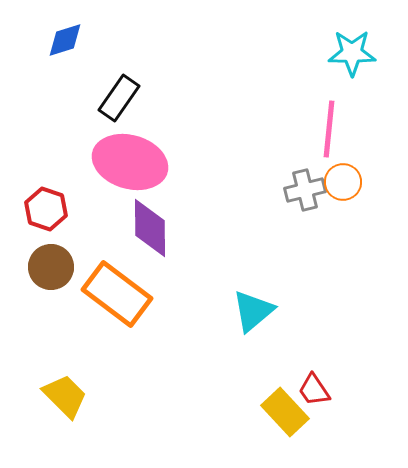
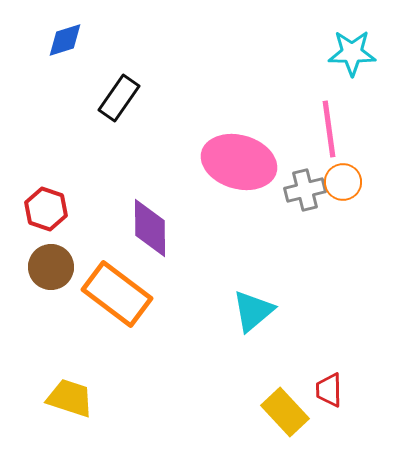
pink line: rotated 14 degrees counterclockwise
pink ellipse: moved 109 px right
red trapezoid: moved 15 px right; rotated 33 degrees clockwise
yellow trapezoid: moved 5 px right, 2 px down; rotated 27 degrees counterclockwise
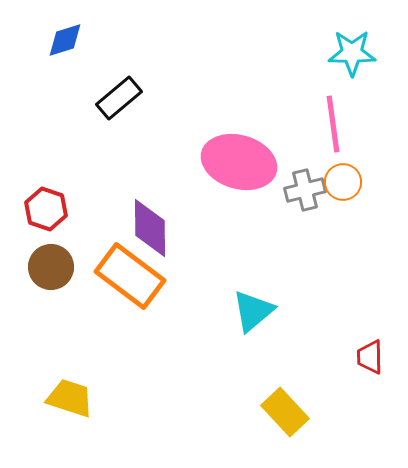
black rectangle: rotated 15 degrees clockwise
pink line: moved 4 px right, 5 px up
orange rectangle: moved 13 px right, 18 px up
red trapezoid: moved 41 px right, 33 px up
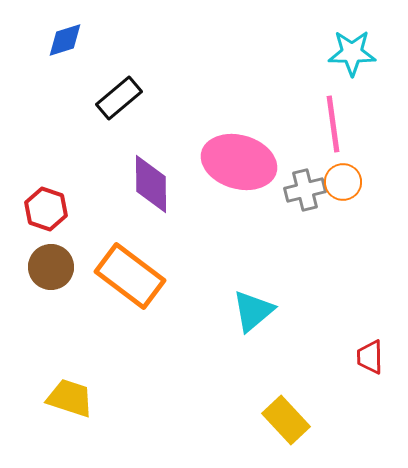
purple diamond: moved 1 px right, 44 px up
yellow rectangle: moved 1 px right, 8 px down
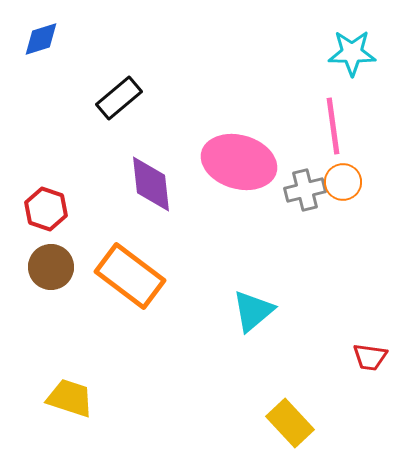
blue diamond: moved 24 px left, 1 px up
pink line: moved 2 px down
purple diamond: rotated 6 degrees counterclockwise
red trapezoid: rotated 81 degrees counterclockwise
yellow rectangle: moved 4 px right, 3 px down
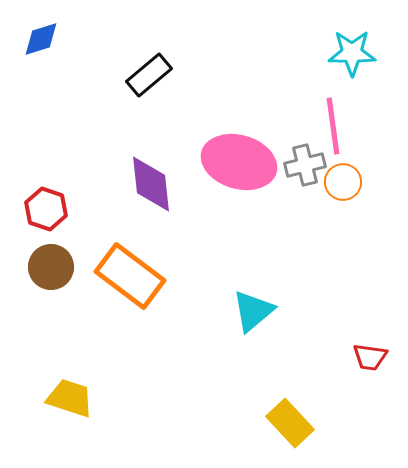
black rectangle: moved 30 px right, 23 px up
gray cross: moved 25 px up
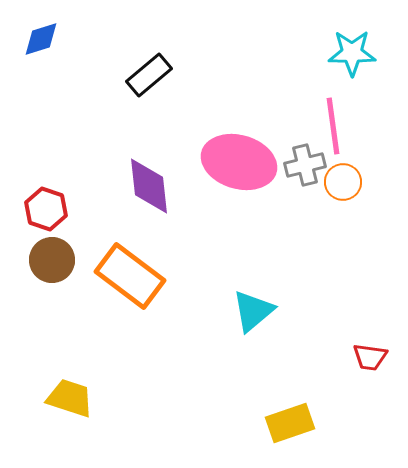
purple diamond: moved 2 px left, 2 px down
brown circle: moved 1 px right, 7 px up
yellow rectangle: rotated 66 degrees counterclockwise
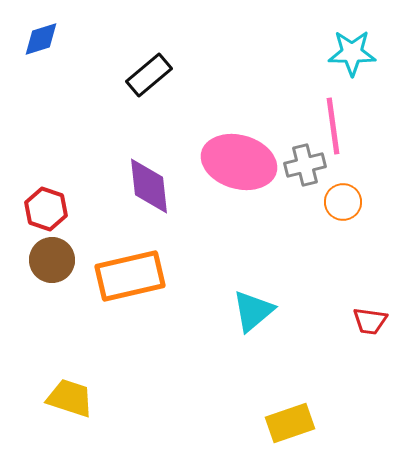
orange circle: moved 20 px down
orange rectangle: rotated 50 degrees counterclockwise
red trapezoid: moved 36 px up
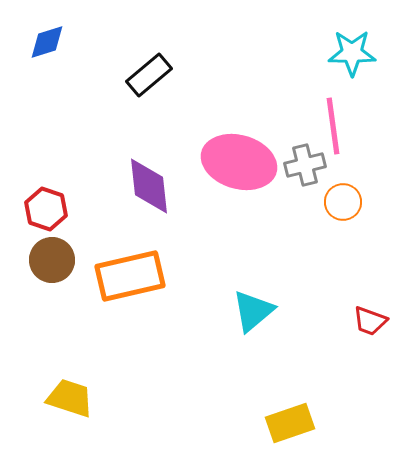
blue diamond: moved 6 px right, 3 px down
red trapezoid: rotated 12 degrees clockwise
